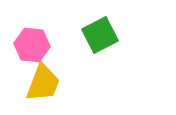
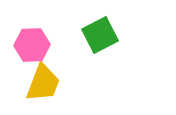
pink hexagon: rotated 8 degrees counterclockwise
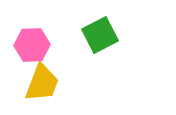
yellow trapezoid: moved 1 px left
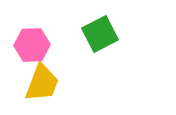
green square: moved 1 px up
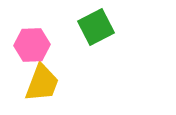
green square: moved 4 px left, 7 px up
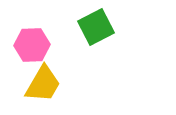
yellow trapezoid: moved 1 px right, 1 px down; rotated 9 degrees clockwise
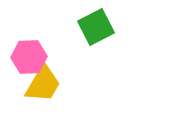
pink hexagon: moved 3 px left, 12 px down
